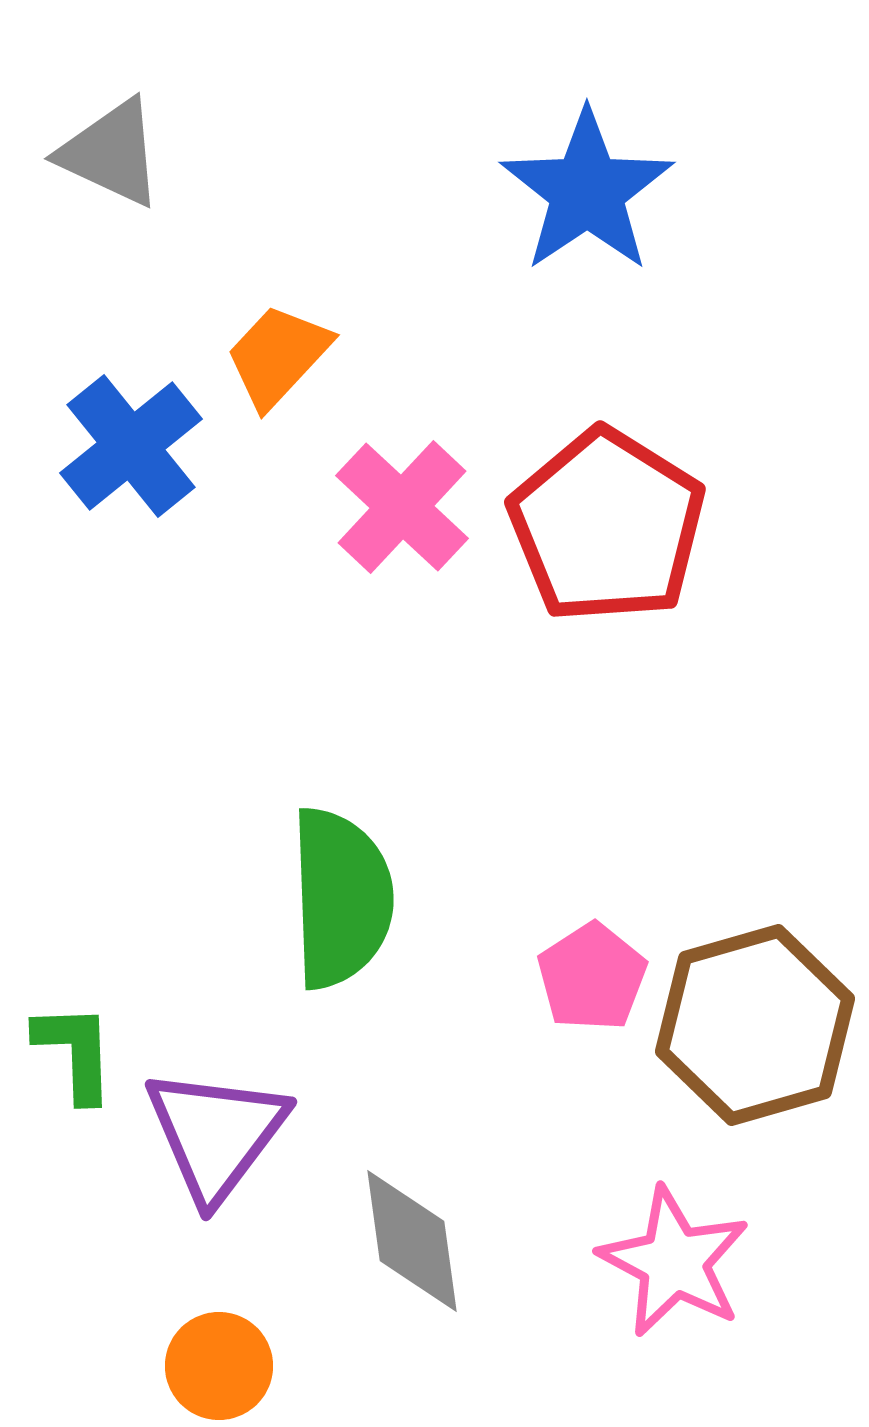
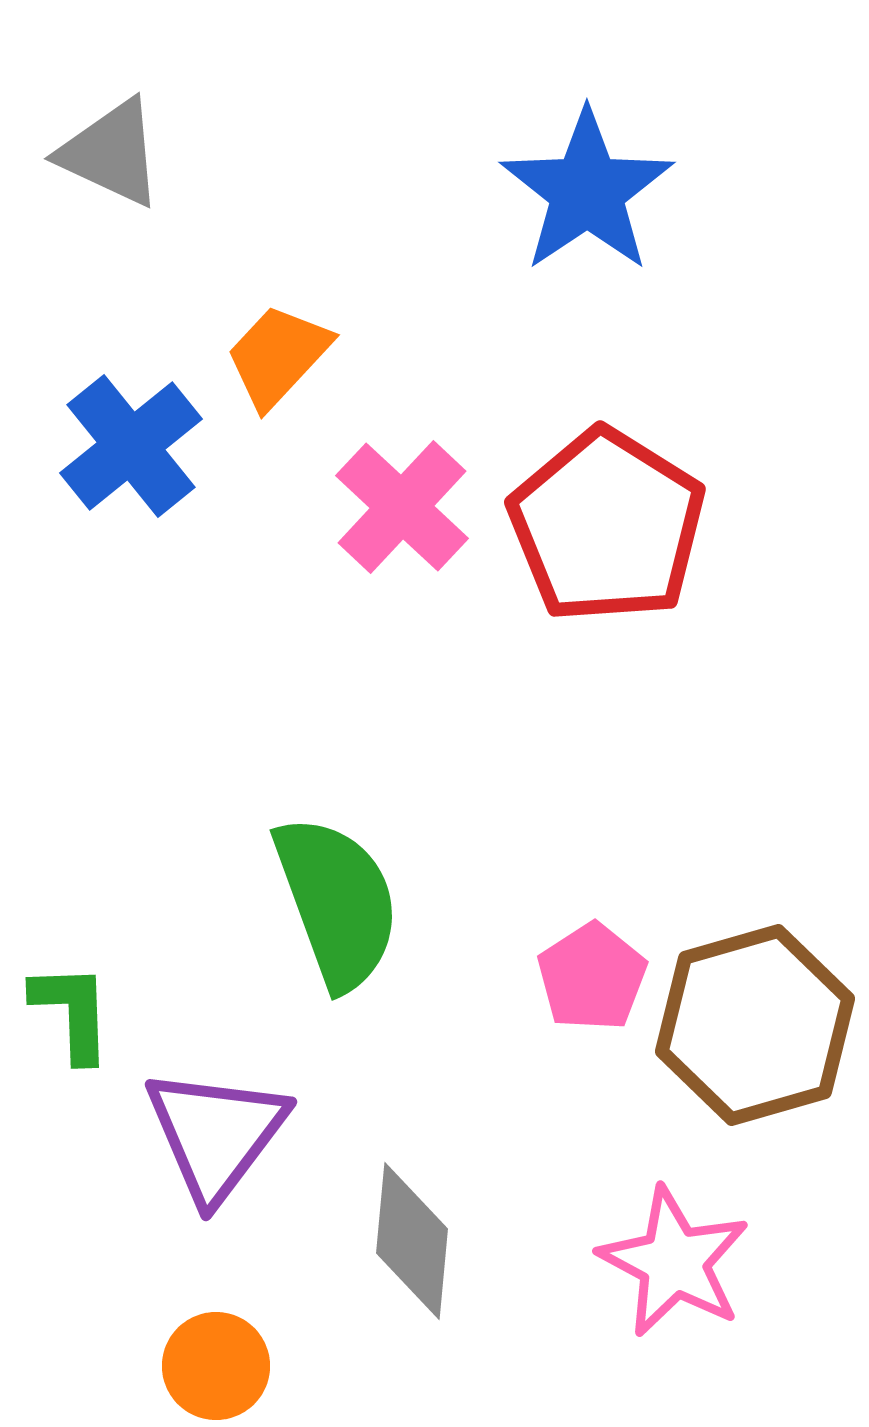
green semicircle: moved 4 px left, 4 px down; rotated 18 degrees counterclockwise
green L-shape: moved 3 px left, 40 px up
gray diamond: rotated 13 degrees clockwise
orange circle: moved 3 px left
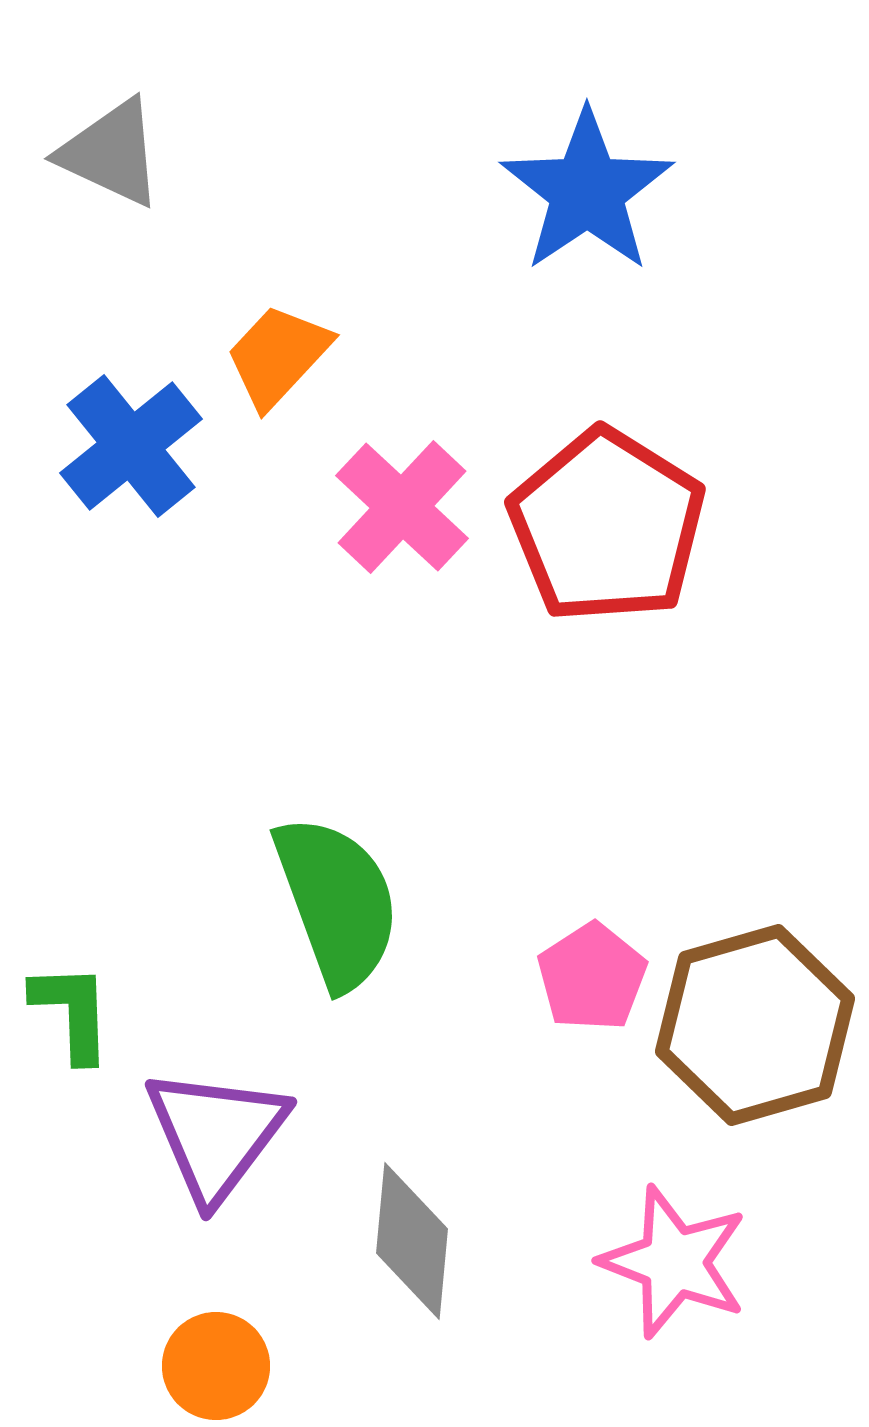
pink star: rotated 7 degrees counterclockwise
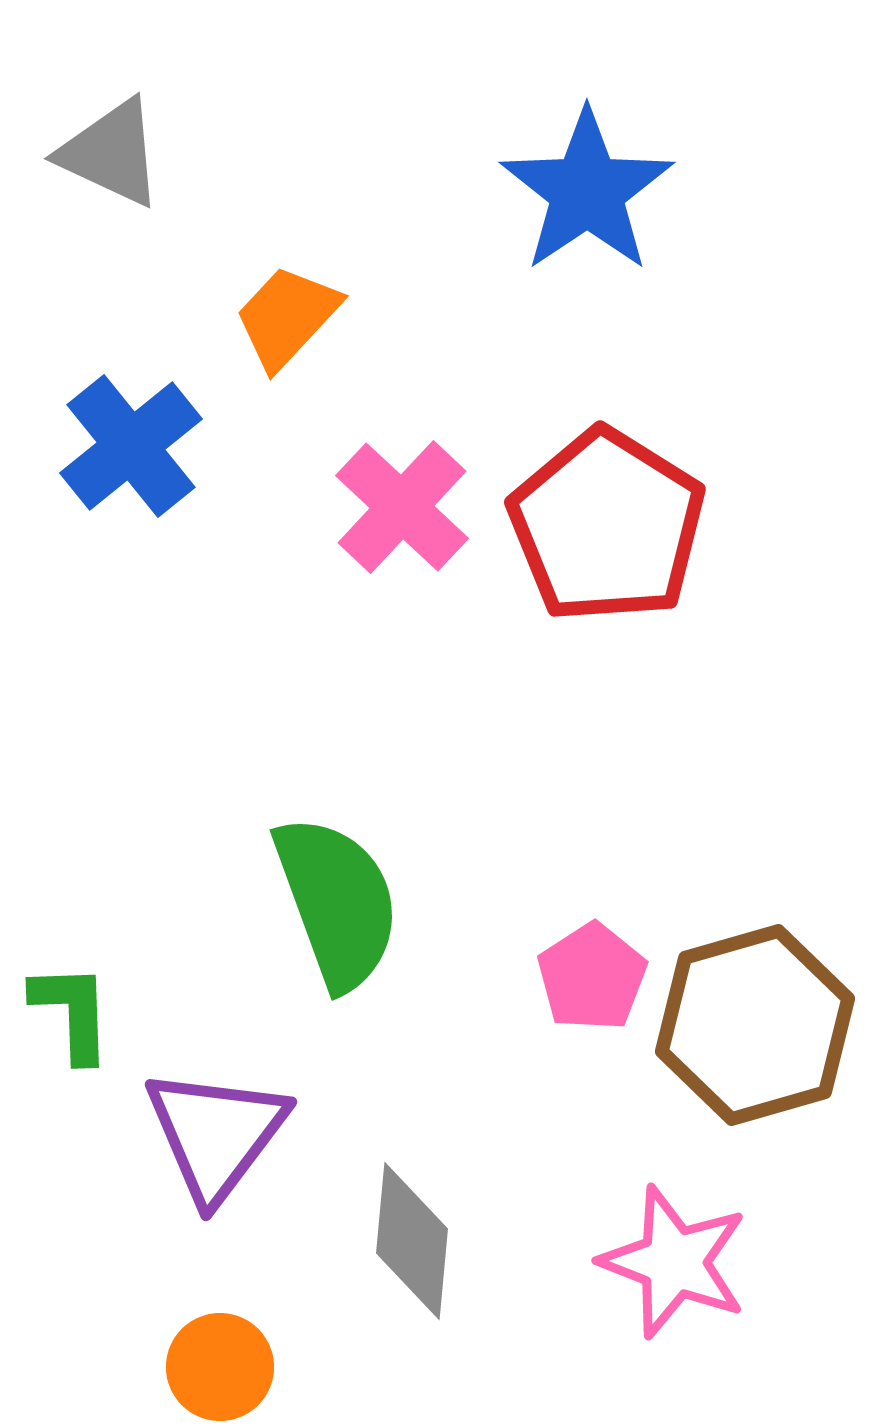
orange trapezoid: moved 9 px right, 39 px up
orange circle: moved 4 px right, 1 px down
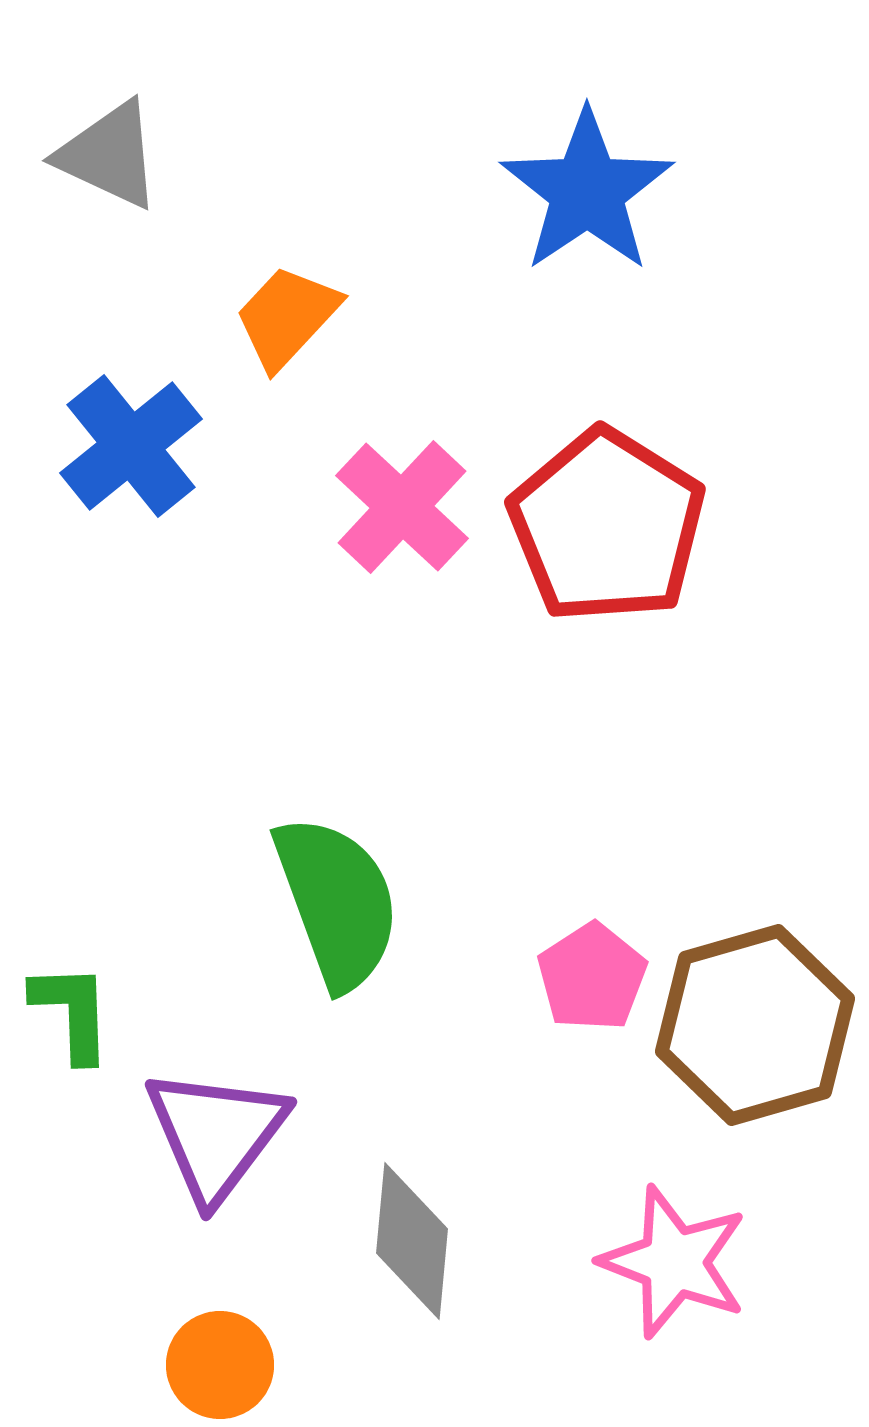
gray triangle: moved 2 px left, 2 px down
orange circle: moved 2 px up
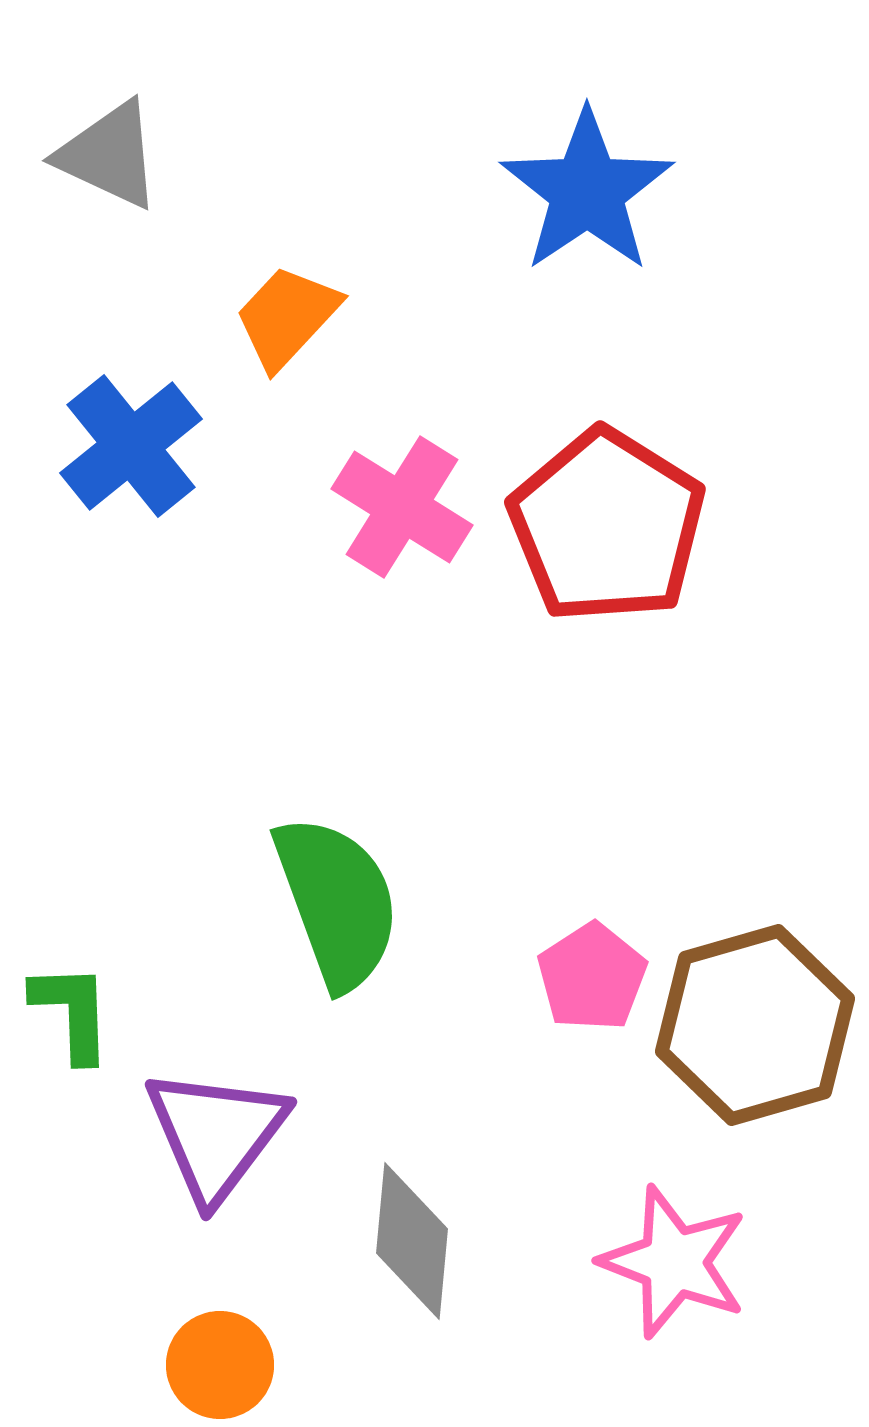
pink cross: rotated 11 degrees counterclockwise
